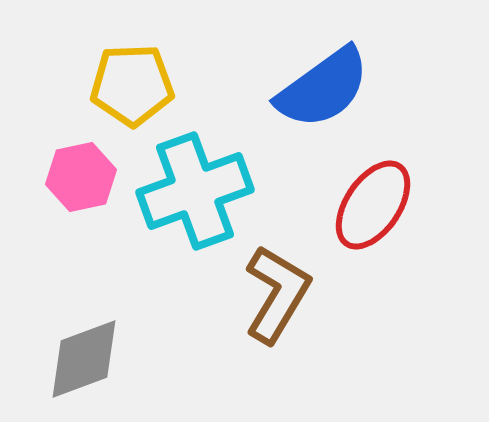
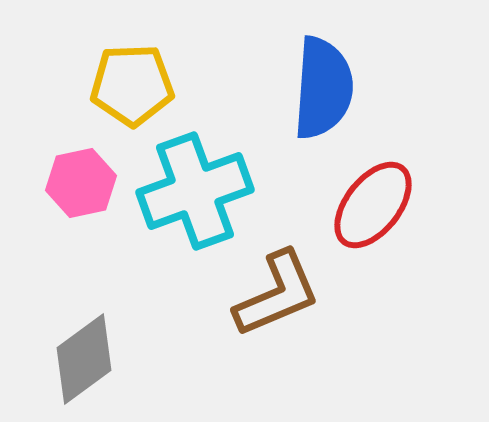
blue semicircle: rotated 50 degrees counterclockwise
pink hexagon: moved 6 px down
red ellipse: rotated 4 degrees clockwise
brown L-shape: rotated 36 degrees clockwise
gray diamond: rotated 16 degrees counterclockwise
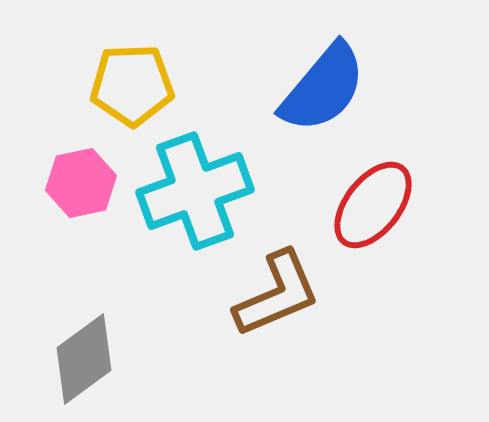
blue semicircle: rotated 36 degrees clockwise
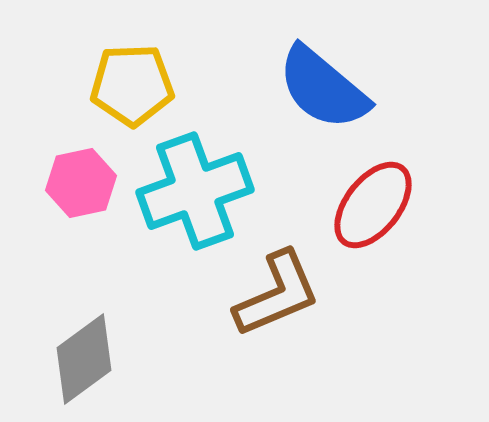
blue semicircle: rotated 90 degrees clockwise
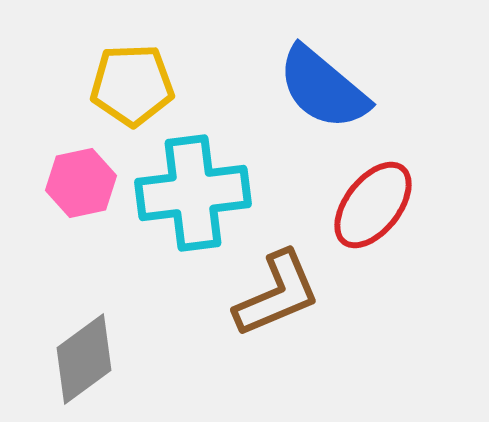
cyan cross: moved 2 px left, 2 px down; rotated 13 degrees clockwise
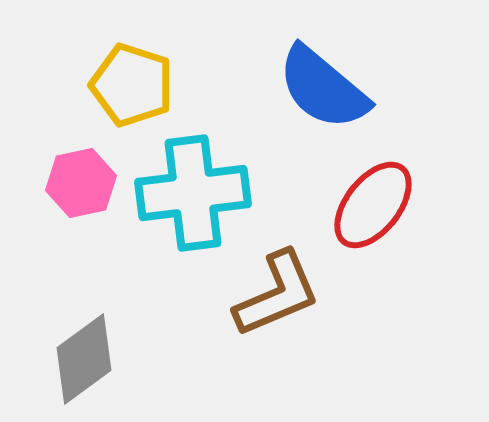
yellow pentagon: rotated 20 degrees clockwise
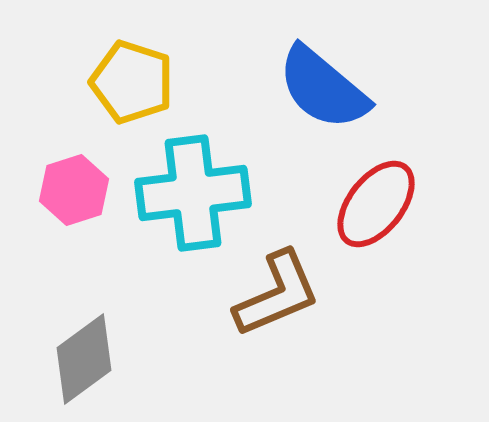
yellow pentagon: moved 3 px up
pink hexagon: moved 7 px left, 7 px down; rotated 6 degrees counterclockwise
red ellipse: moved 3 px right, 1 px up
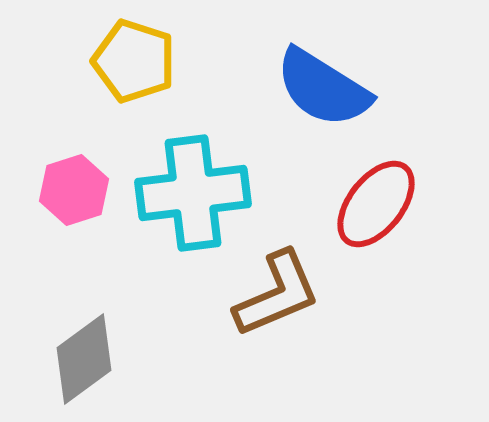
yellow pentagon: moved 2 px right, 21 px up
blue semicircle: rotated 8 degrees counterclockwise
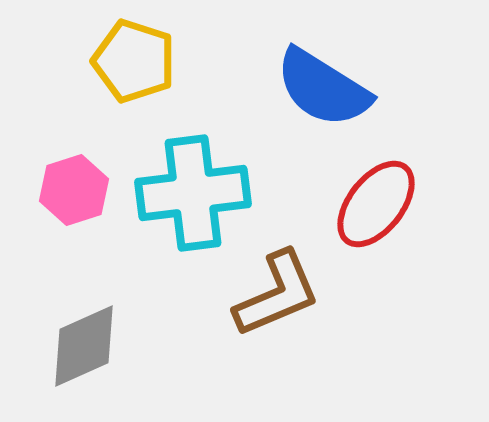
gray diamond: moved 13 px up; rotated 12 degrees clockwise
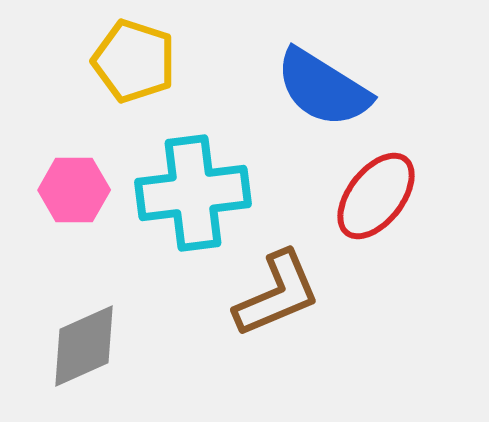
pink hexagon: rotated 18 degrees clockwise
red ellipse: moved 8 px up
